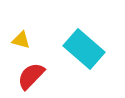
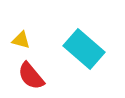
red semicircle: rotated 84 degrees counterclockwise
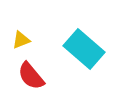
yellow triangle: rotated 36 degrees counterclockwise
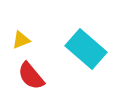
cyan rectangle: moved 2 px right
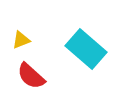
red semicircle: rotated 8 degrees counterclockwise
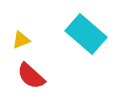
cyan rectangle: moved 15 px up
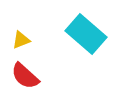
red semicircle: moved 6 px left
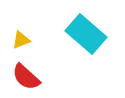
red semicircle: moved 1 px right, 1 px down
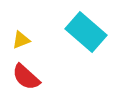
cyan rectangle: moved 2 px up
